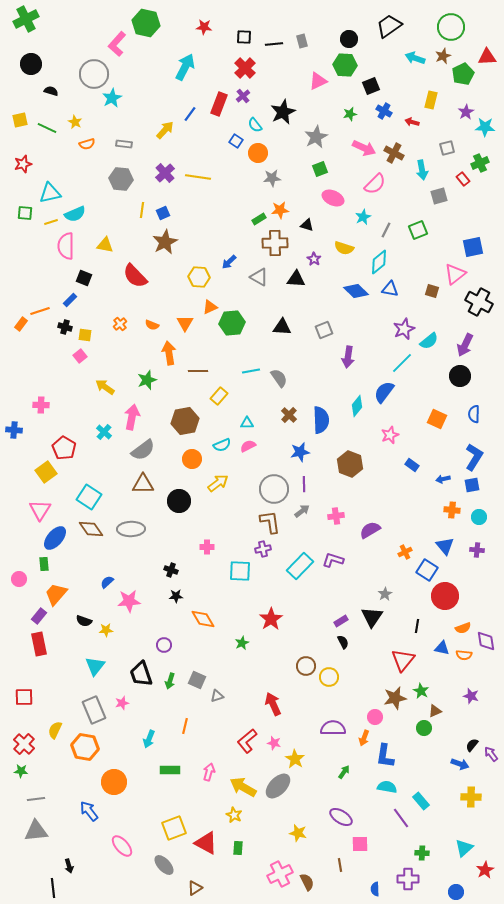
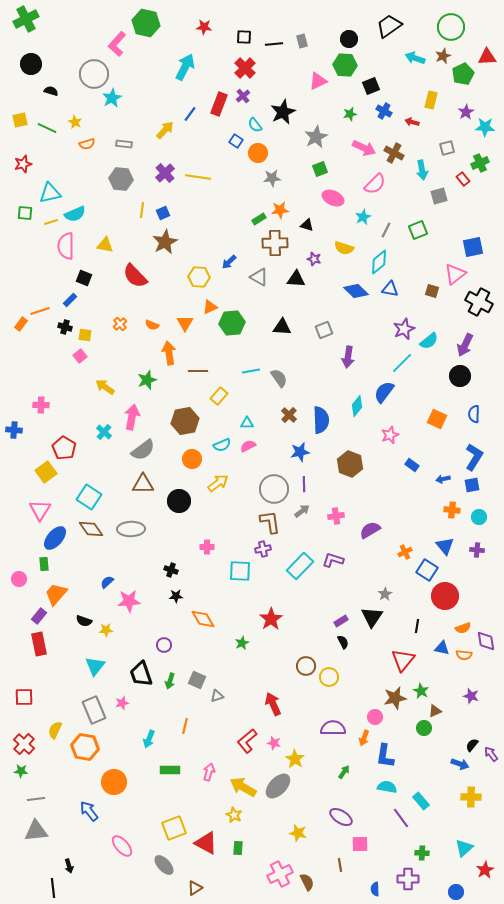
purple star at (314, 259): rotated 16 degrees counterclockwise
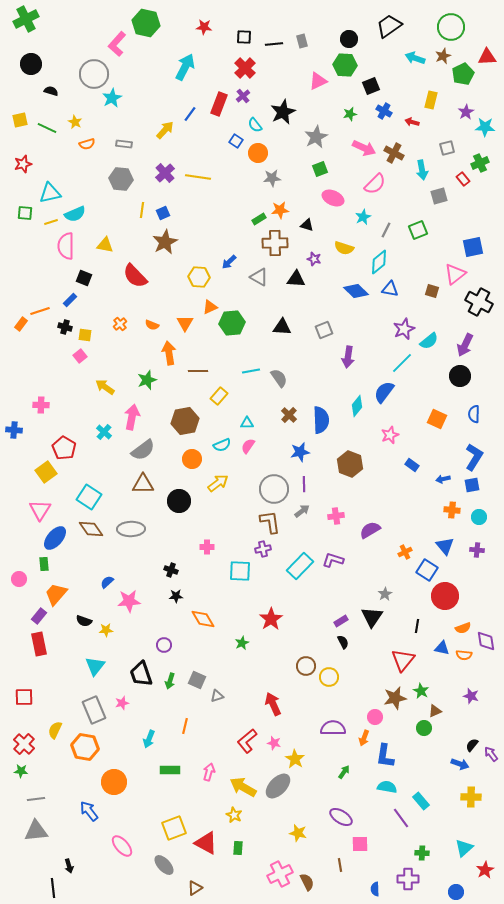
pink semicircle at (248, 446): rotated 28 degrees counterclockwise
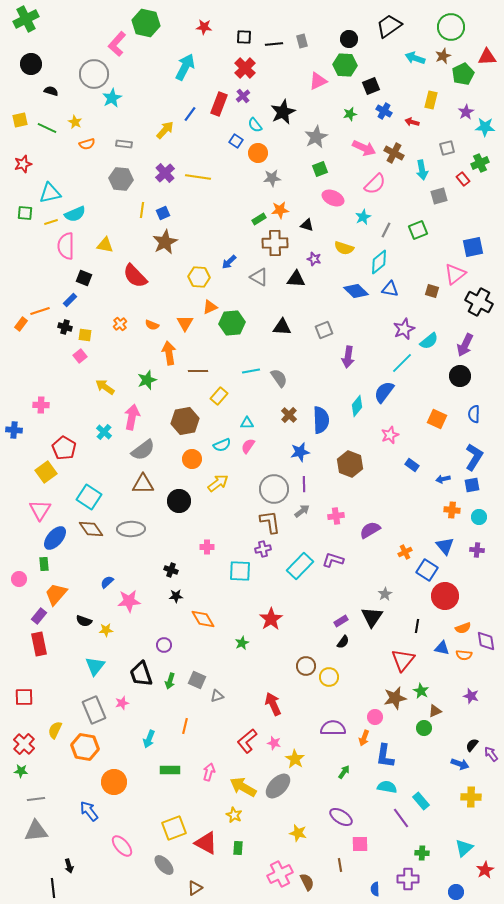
black semicircle at (343, 642): rotated 64 degrees clockwise
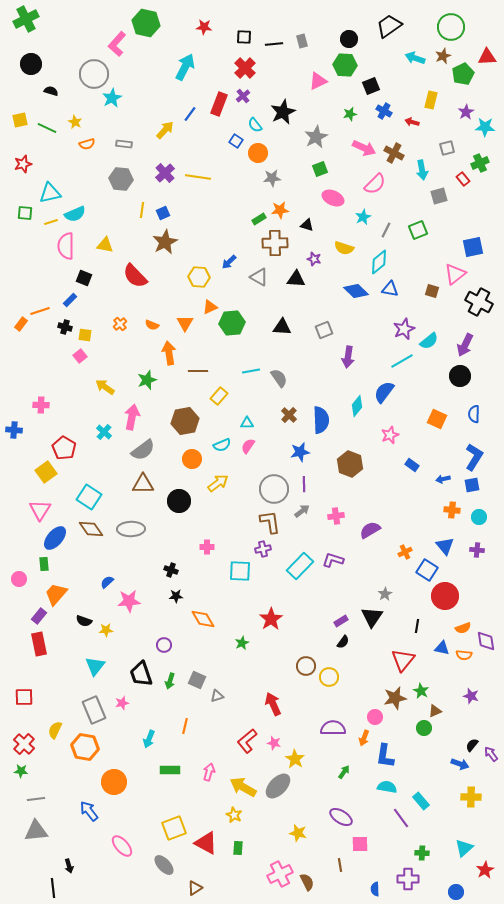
cyan line at (402, 363): moved 2 px up; rotated 15 degrees clockwise
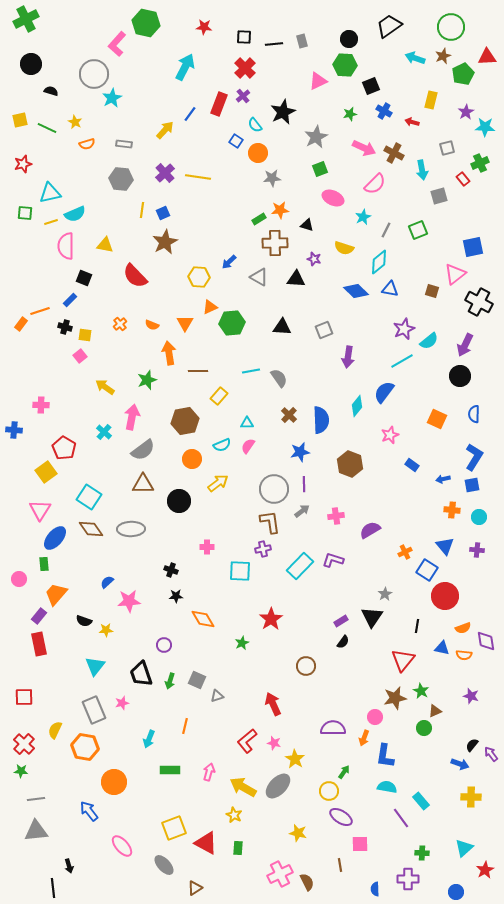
yellow circle at (329, 677): moved 114 px down
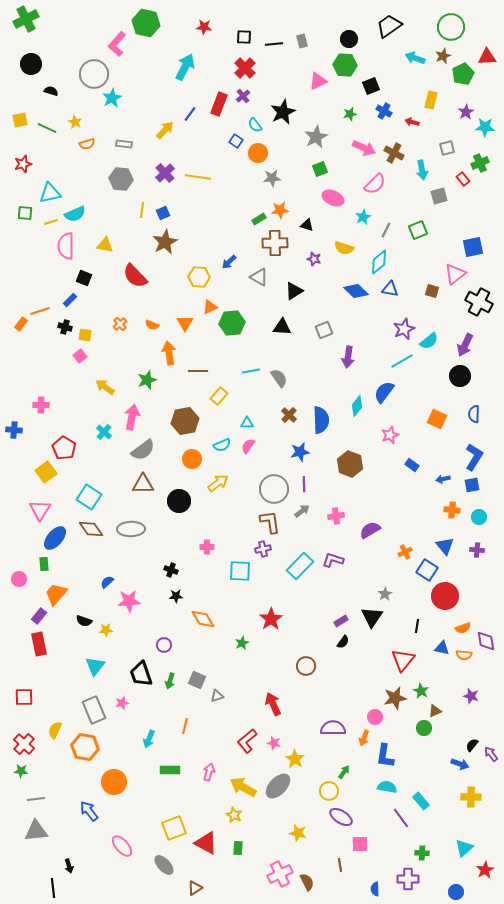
black triangle at (296, 279): moved 2 px left, 12 px down; rotated 36 degrees counterclockwise
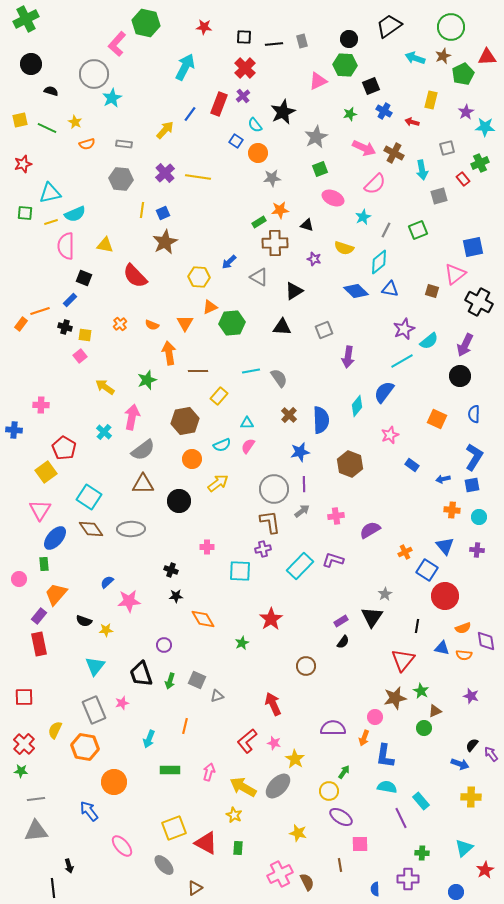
green rectangle at (259, 219): moved 3 px down
purple line at (401, 818): rotated 10 degrees clockwise
